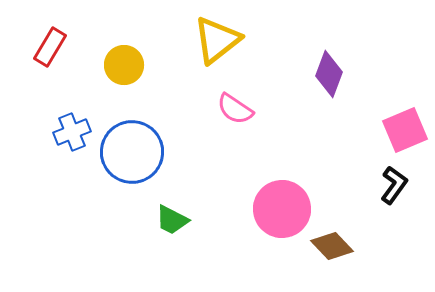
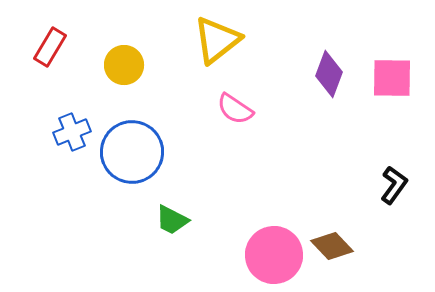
pink square: moved 13 px left, 52 px up; rotated 24 degrees clockwise
pink circle: moved 8 px left, 46 px down
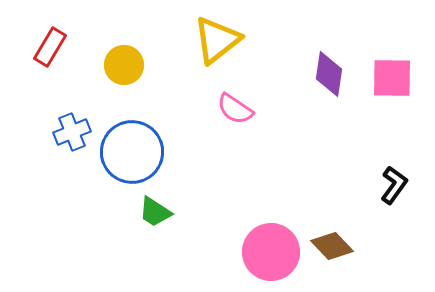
purple diamond: rotated 12 degrees counterclockwise
green trapezoid: moved 17 px left, 8 px up; rotated 6 degrees clockwise
pink circle: moved 3 px left, 3 px up
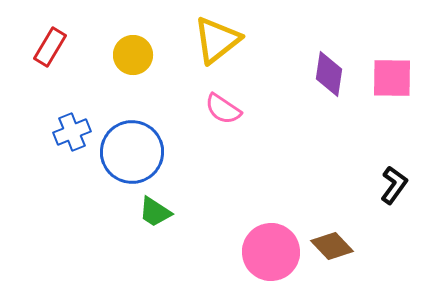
yellow circle: moved 9 px right, 10 px up
pink semicircle: moved 12 px left
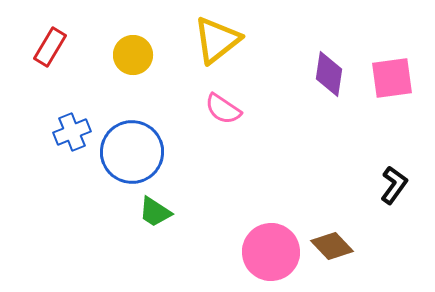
pink square: rotated 9 degrees counterclockwise
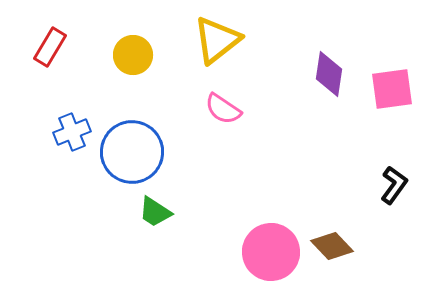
pink square: moved 11 px down
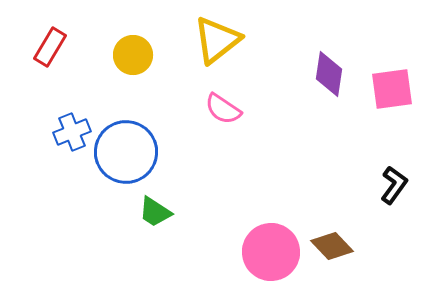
blue circle: moved 6 px left
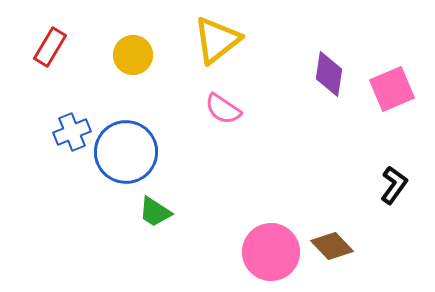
pink square: rotated 15 degrees counterclockwise
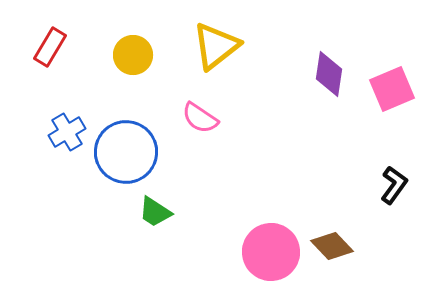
yellow triangle: moved 1 px left, 6 px down
pink semicircle: moved 23 px left, 9 px down
blue cross: moved 5 px left; rotated 9 degrees counterclockwise
